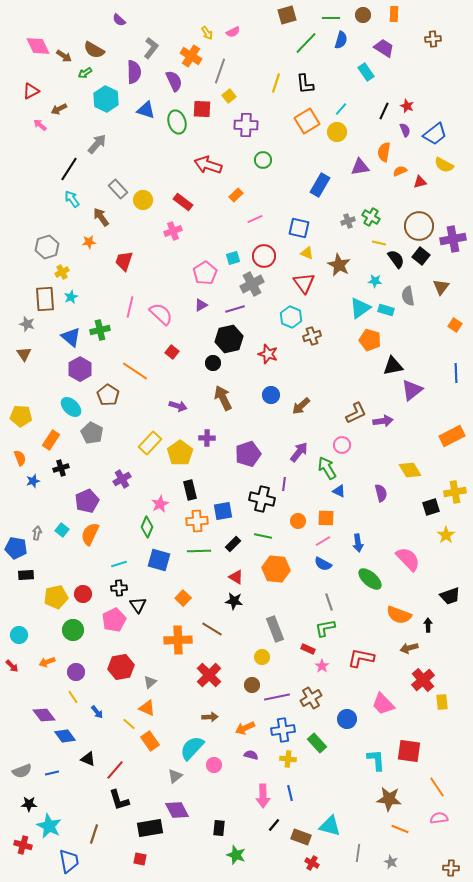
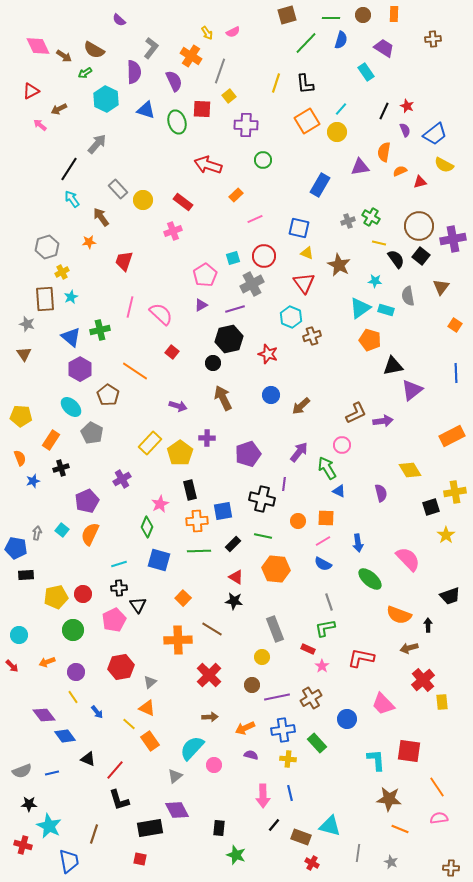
pink pentagon at (205, 273): moved 2 px down
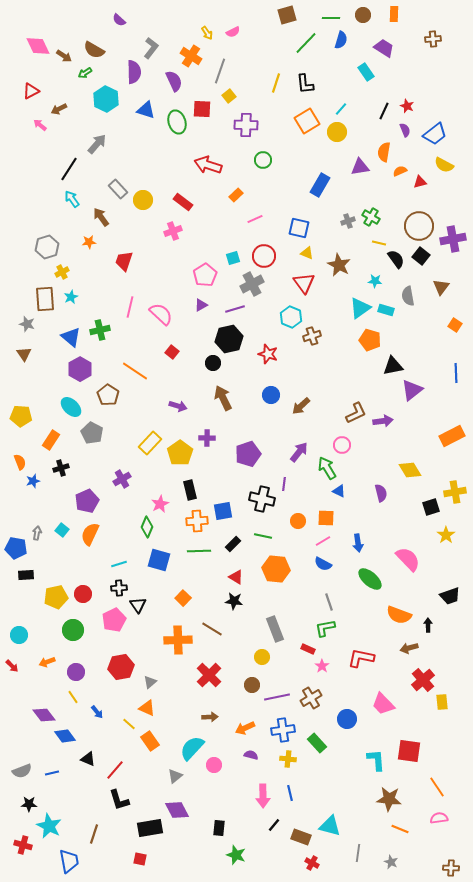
orange semicircle at (20, 458): moved 4 px down
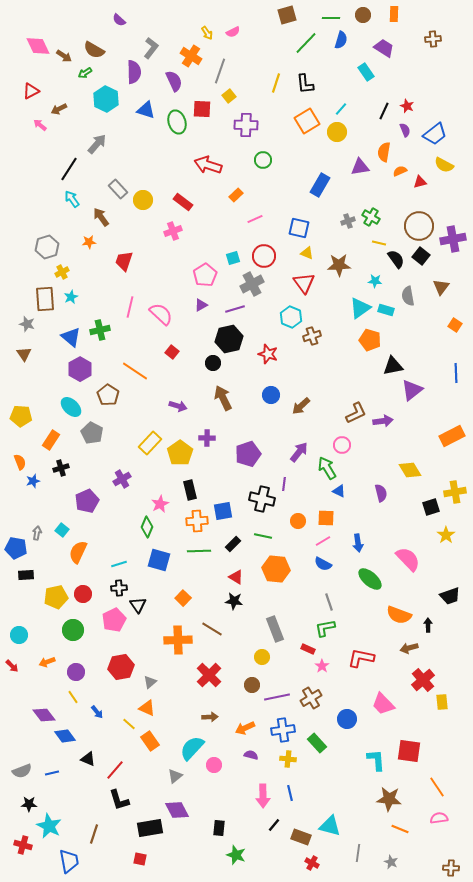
brown star at (339, 265): rotated 30 degrees counterclockwise
orange semicircle at (90, 534): moved 12 px left, 18 px down
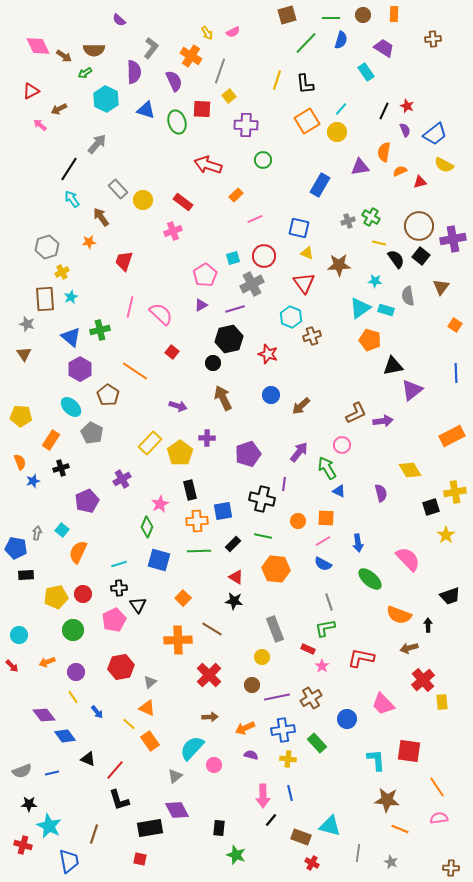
brown semicircle at (94, 50): rotated 30 degrees counterclockwise
yellow line at (276, 83): moved 1 px right, 3 px up
brown star at (389, 799): moved 2 px left, 1 px down
black line at (274, 825): moved 3 px left, 5 px up
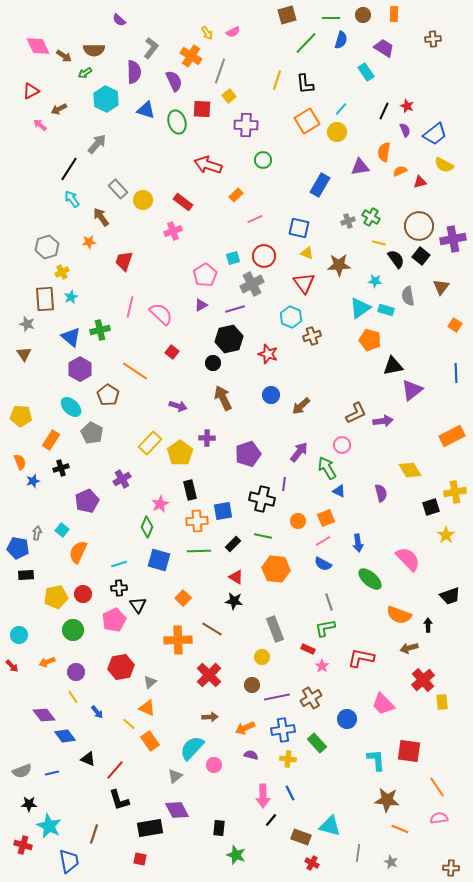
orange square at (326, 518): rotated 24 degrees counterclockwise
blue pentagon at (16, 548): moved 2 px right
blue line at (290, 793): rotated 14 degrees counterclockwise
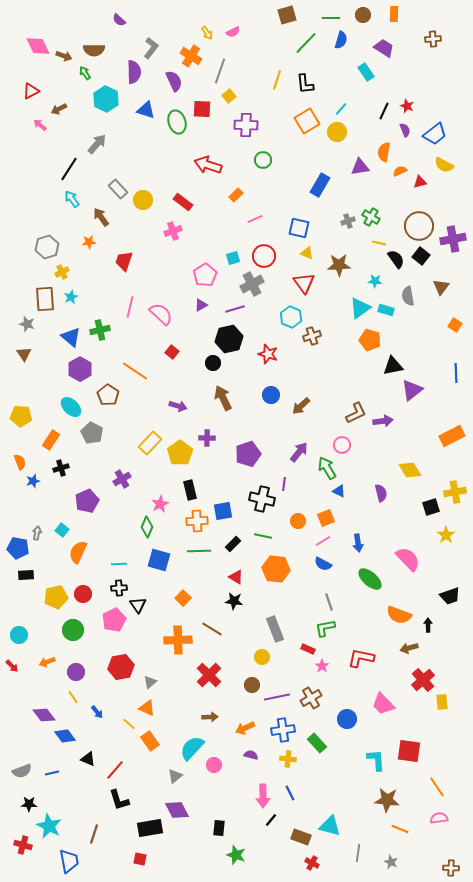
brown arrow at (64, 56): rotated 14 degrees counterclockwise
green arrow at (85, 73): rotated 88 degrees clockwise
cyan line at (119, 564): rotated 14 degrees clockwise
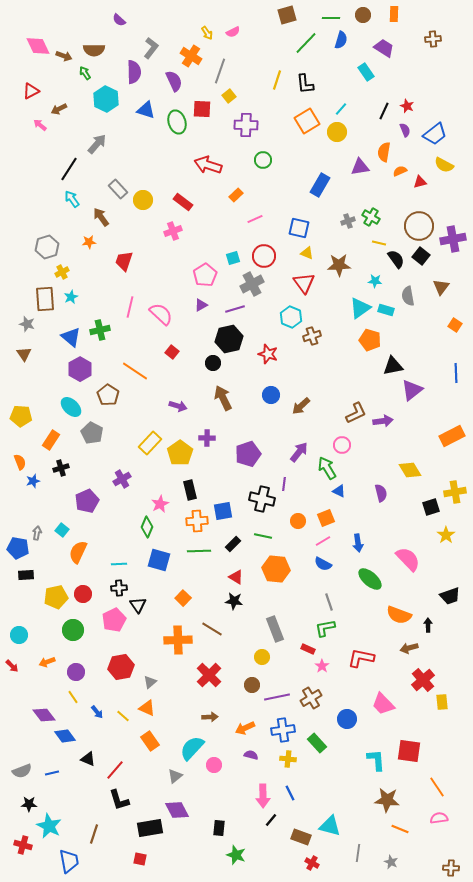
yellow line at (129, 724): moved 6 px left, 8 px up
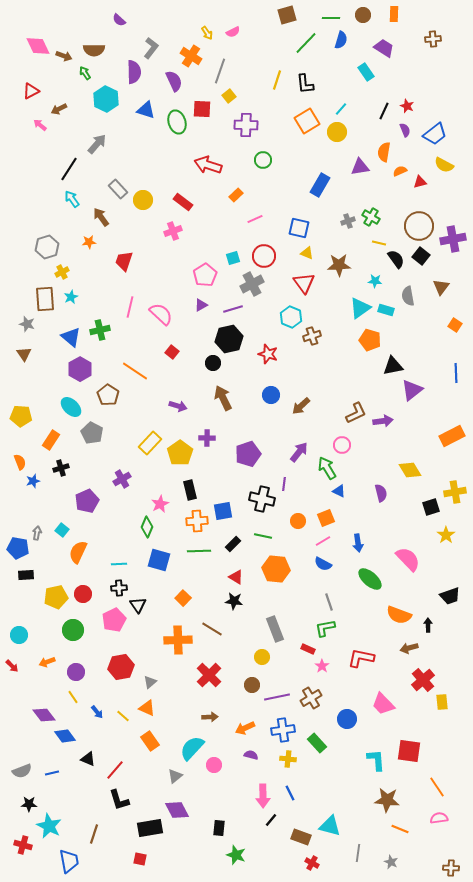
purple line at (235, 309): moved 2 px left
